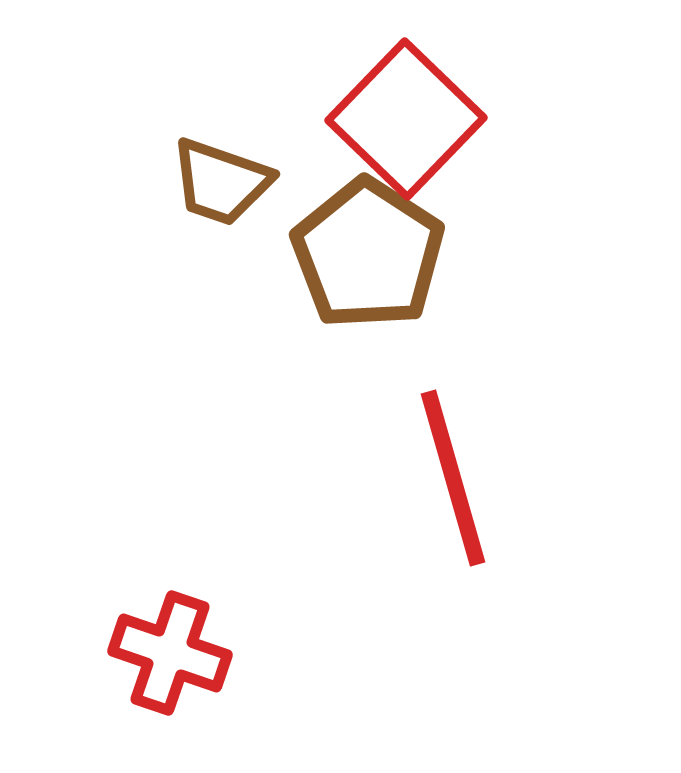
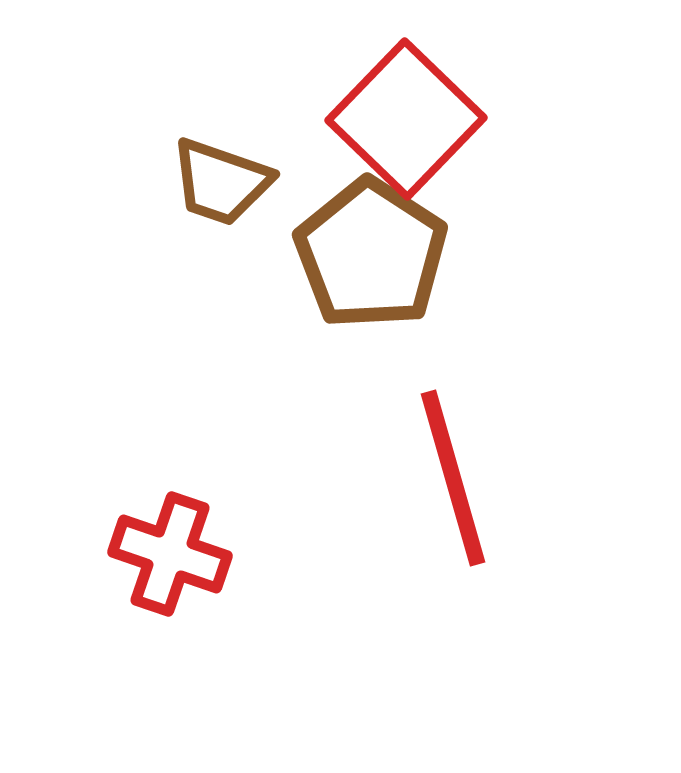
brown pentagon: moved 3 px right
red cross: moved 99 px up
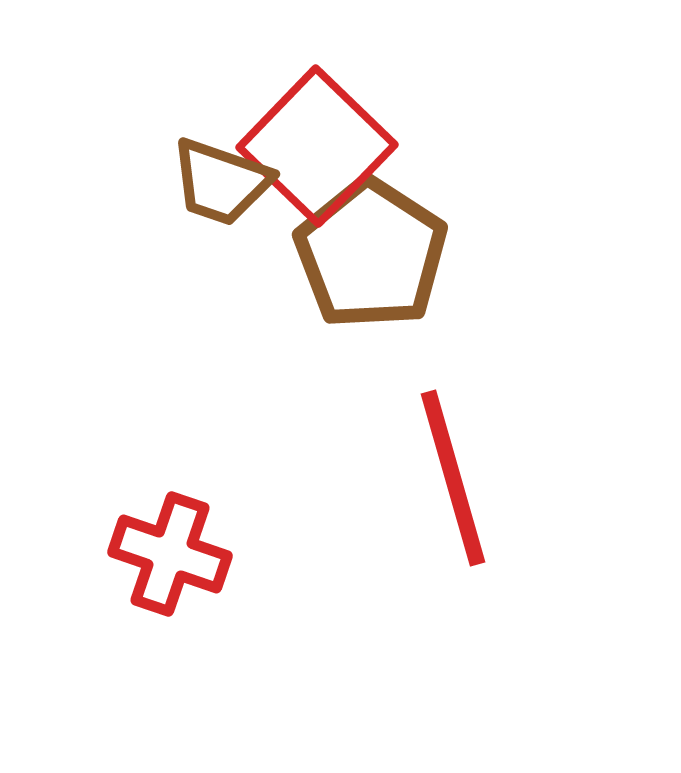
red square: moved 89 px left, 27 px down
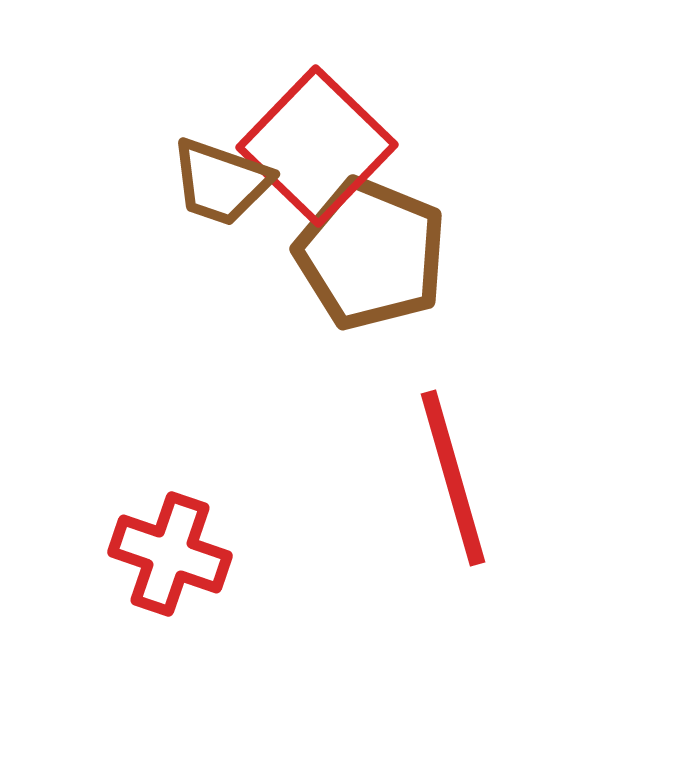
brown pentagon: rotated 11 degrees counterclockwise
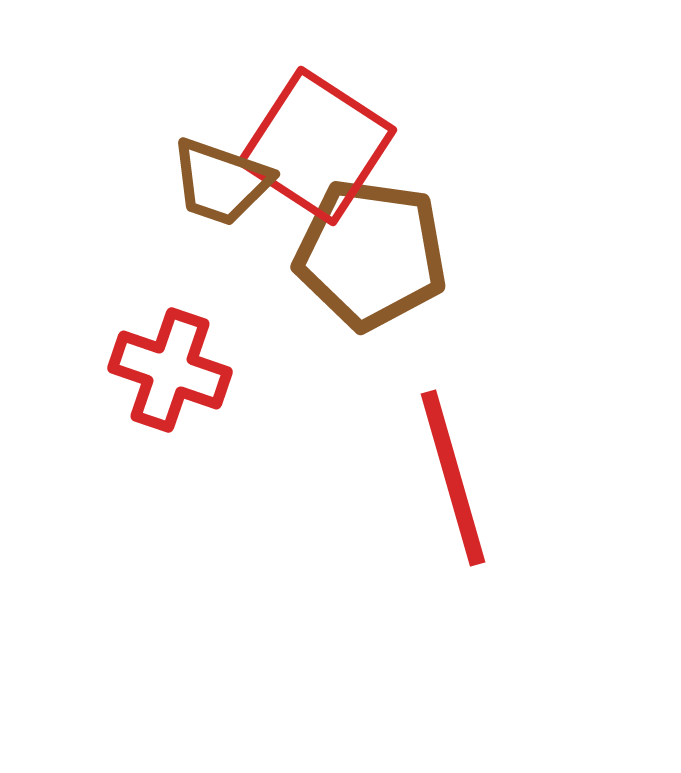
red square: rotated 11 degrees counterclockwise
brown pentagon: rotated 14 degrees counterclockwise
red cross: moved 184 px up
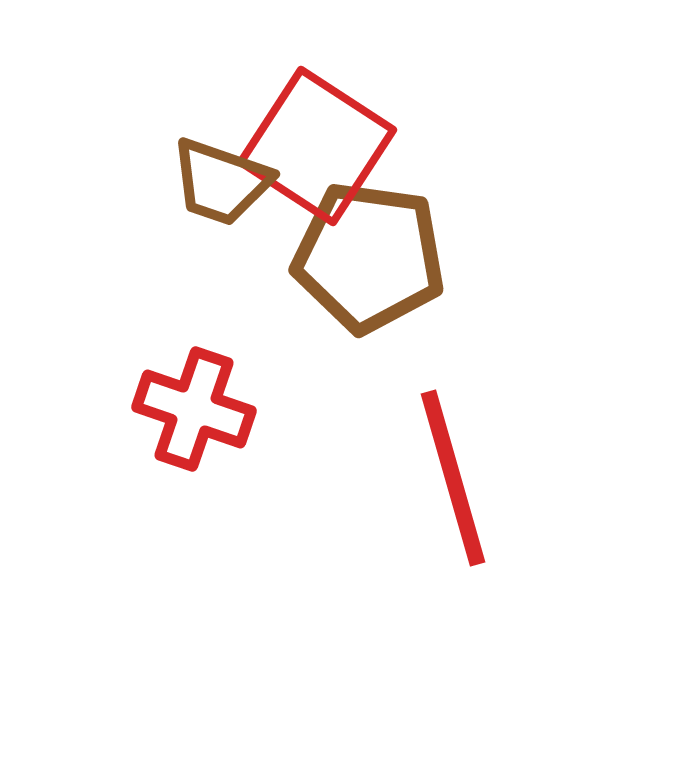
brown pentagon: moved 2 px left, 3 px down
red cross: moved 24 px right, 39 px down
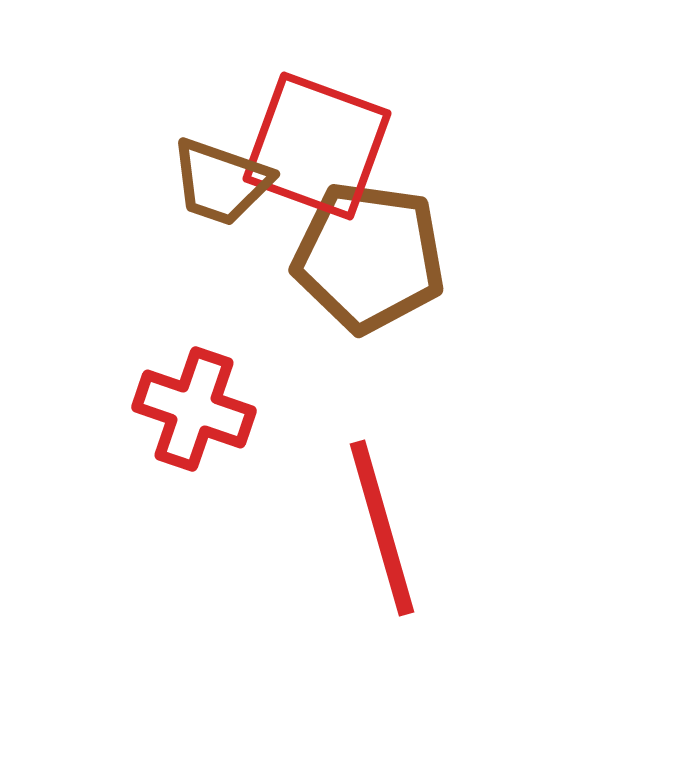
red square: rotated 13 degrees counterclockwise
red line: moved 71 px left, 50 px down
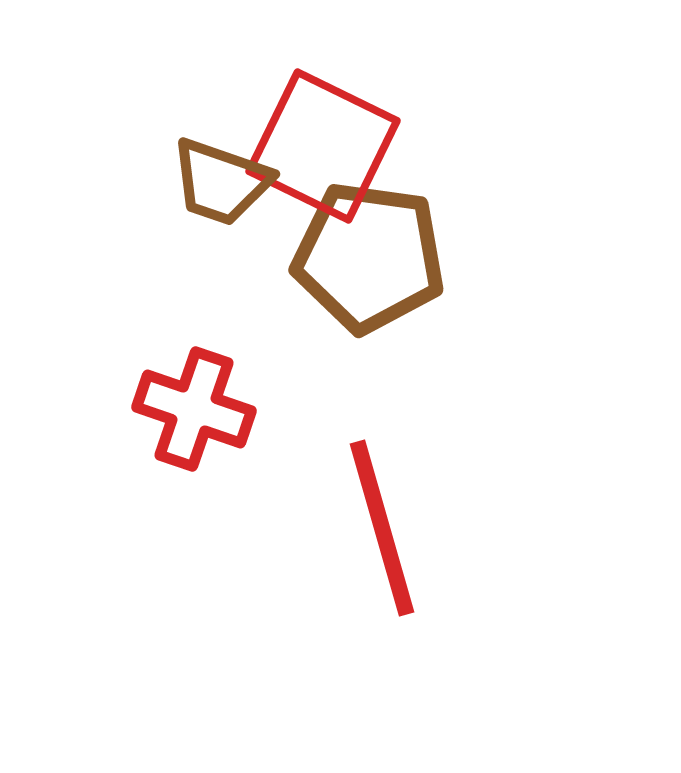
red square: moved 6 px right; rotated 6 degrees clockwise
